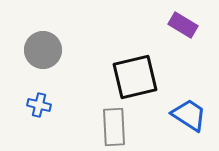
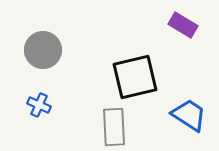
blue cross: rotated 10 degrees clockwise
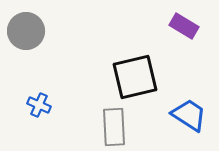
purple rectangle: moved 1 px right, 1 px down
gray circle: moved 17 px left, 19 px up
